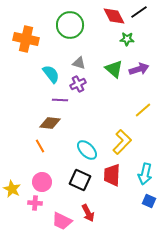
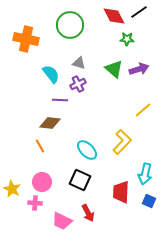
red trapezoid: moved 9 px right, 17 px down
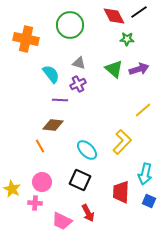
brown diamond: moved 3 px right, 2 px down
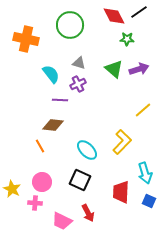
cyan arrow: moved 1 px up; rotated 30 degrees counterclockwise
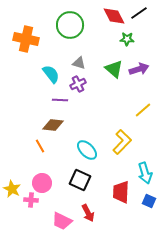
black line: moved 1 px down
pink circle: moved 1 px down
pink cross: moved 4 px left, 3 px up
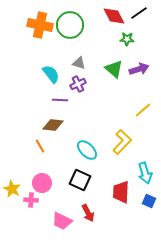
orange cross: moved 14 px right, 14 px up
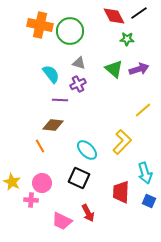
green circle: moved 6 px down
black square: moved 1 px left, 2 px up
yellow star: moved 7 px up
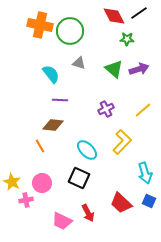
purple cross: moved 28 px right, 25 px down
red trapezoid: moved 11 px down; rotated 50 degrees counterclockwise
pink cross: moved 5 px left; rotated 16 degrees counterclockwise
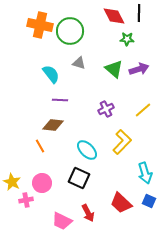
black line: rotated 54 degrees counterclockwise
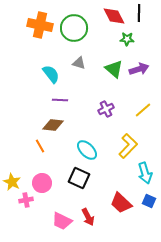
green circle: moved 4 px right, 3 px up
yellow L-shape: moved 6 px right, 4 px down
red arrow: moved 4 px down
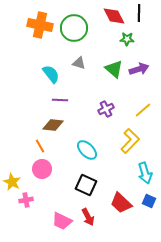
yellow L-shape: moved 2 px right, 5 px up
black square: moved 7 px right, 7 px down
pink circle: moved 14 px up
